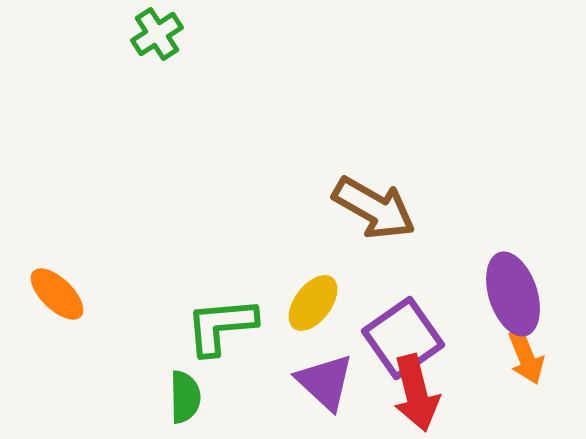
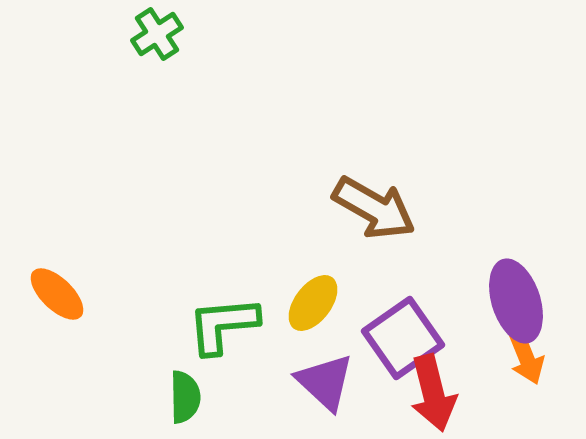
purple ellipse: moved 3 px right, 7 px down
green L-shape: moved 2 px right, 1 px up
red arrow: moved 17 px right
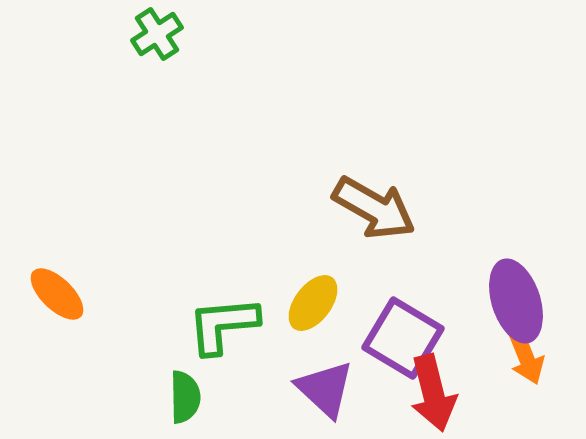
purple square: rotated 24 degrees counterclockwise
purple triangle: moved 7 px down
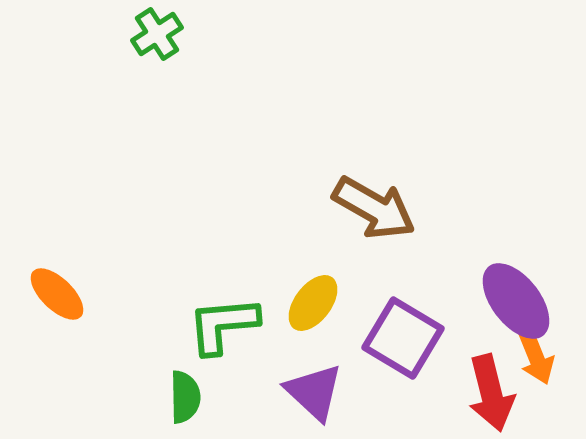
purple ellipse: rotated 20 degrees counterclockwise
orange arrow: moved 10 px right
purple triangle: moved 11 px left, 3 px down
red arrow: moved 58 px right
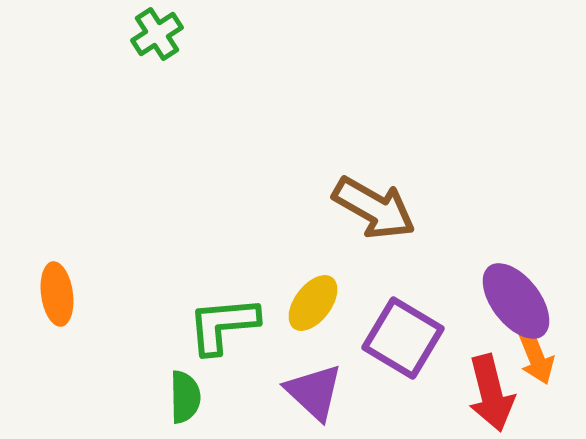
orange ellipse: rotated 38 degrees clockwise
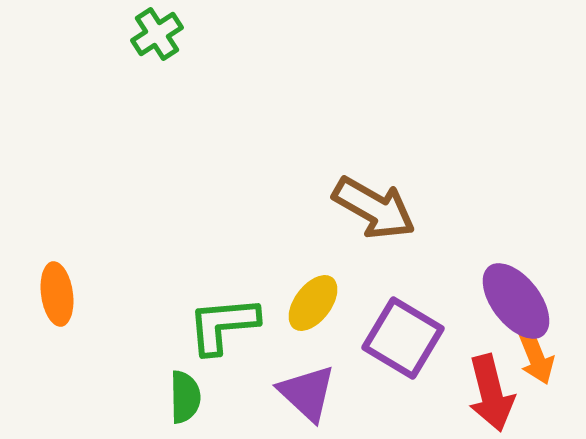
purple triangle: moved 7 px left, 1 px down
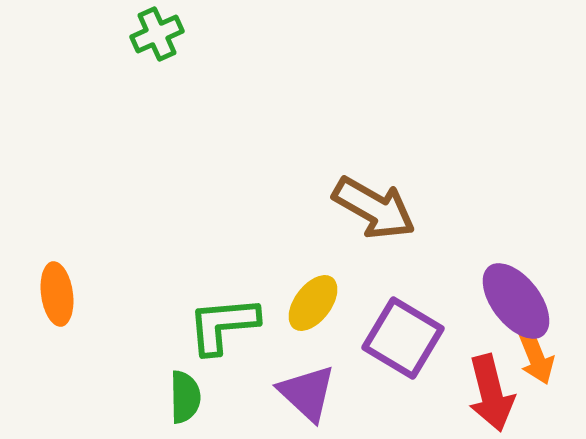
green cross: rotated 9 degrees clockwise
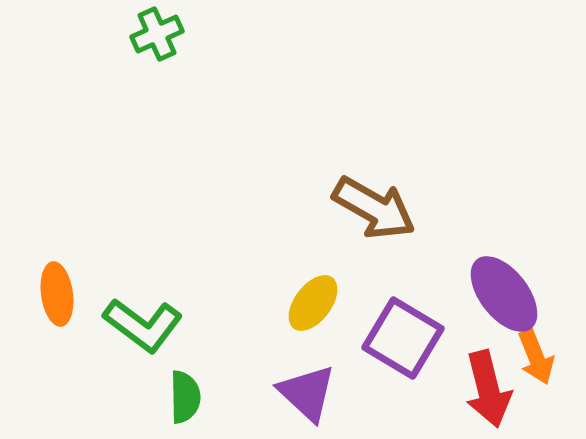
purple ellipse: moved 12 px left, 7 px up
green L-shape: moved 80 px left; rotated 138 degrees counterclockwise
red arrow: moved 3 px left, 4 px up
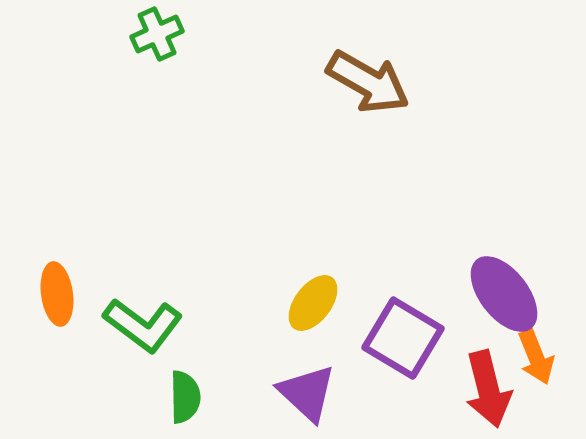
brown arrow: moved 6 px left, 126 px up
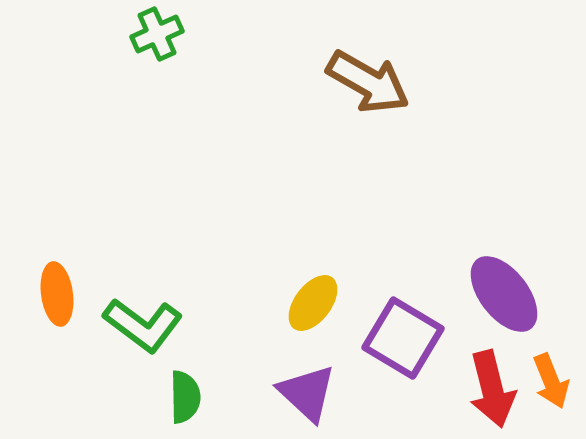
orange arrow: moved 15 px right, 24 px down
red arrow: moved 4 px right
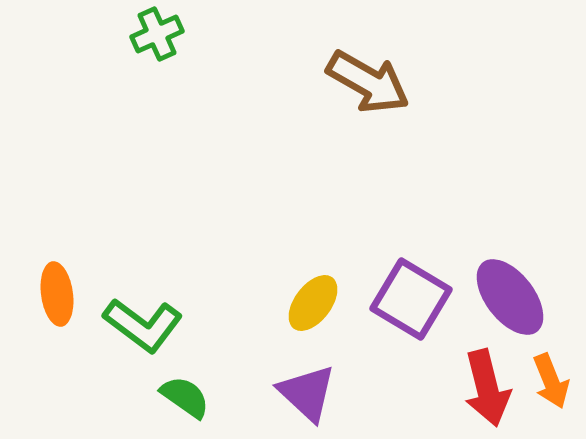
purple ellipse: moved 6 px right, 3 px down
purple square: moved 8 px right, 39 px up
red arrow: moved 5 px left, 1 px up
green semicircle: rotated 54 degrees counterclockwise
